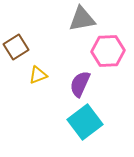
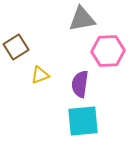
yellow triangle: moved 2 px right
purple semicircle: rotated 16 degrees counterclockwise
cyan square: moved 2 px left, 1 px up; rotated 32 degrees clockwise
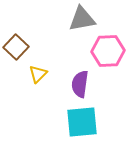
brown square: rotated 15 degrees counterclockwise
yellow triangle: moved 2 px left, 1 px up; rotated 24 degrees counterclockwise
cyan square: moved 1 px left, 1 px down
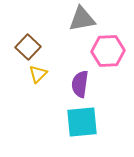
brown square: moved 12 px right
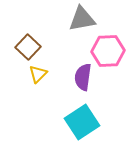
purple semicircle: moved 3 px right, 7 px up
cyan square: rotated 28 degrees counterclockwise
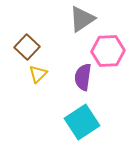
gray triangle: rotated 24 degrees counterclockwise
brown square: moved 1 px left
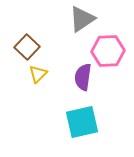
cyan square: rotated 20 degrees clockwise
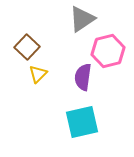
pink hexagon: rotated 12 degrees counterclockwise
